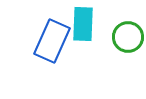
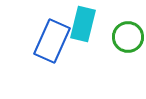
cyan rectangle: rotated 12 degrees clockwise
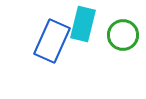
green circle: moved 5 px left, 2 px up
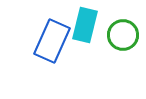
cyan rectangle: moved 2 px right, 1 px down
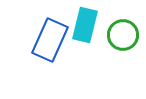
blue rectangle: moved 2 px left, 1 px up
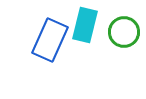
green circle: moved 1 px right, 3 px up
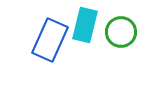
green circle: moved 3 px left
